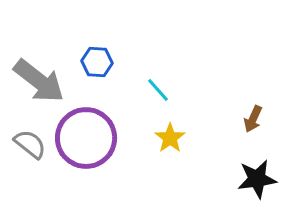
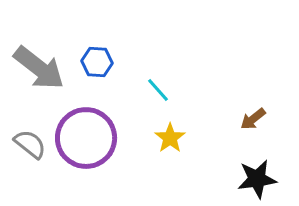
gray arrow: moved 13 px up
brown arrow: rotated 28 degrees clockwise
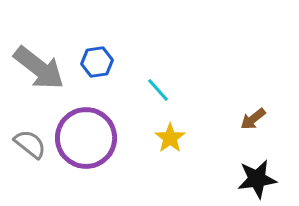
blue hexagon: rotated 12 degrees counterclockwise
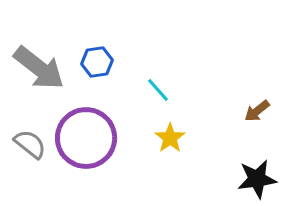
brown arrow: moved 4 px right, 8 px up
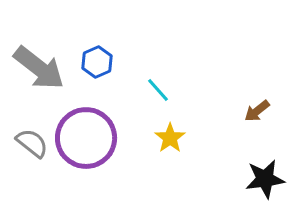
blue hexagon: rotated 16 degrees counterclockwise
gray semicircle: moved 2 px right, 1 px up
black star: moved 8 px right
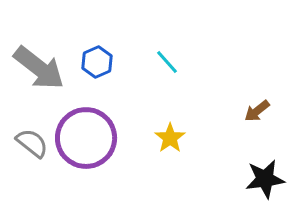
cyan line: moved 9 px right, 28 px up
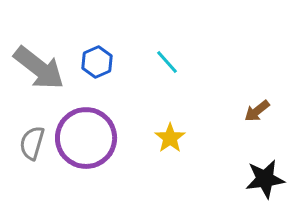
gray semicircle: rotated 112 degrees counterclockwise
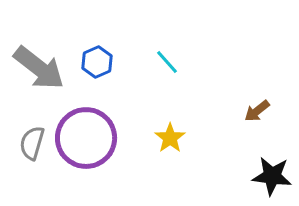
black star: moved 7 px right, 3 px up; rotated 15 degrees clockwise
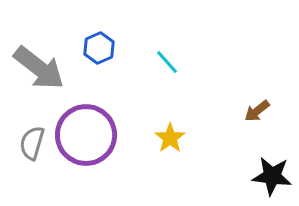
blue hexagon: moved 2 px right, 14 px up
purple circle: moved 3 px up
